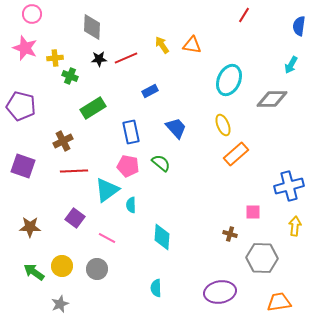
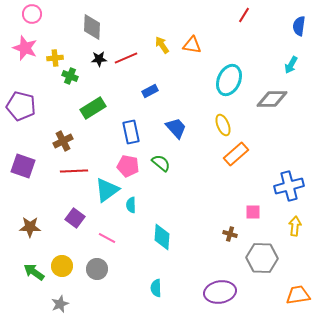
orange trapezoid at (279, 302): moved 19 px right, 7 px up
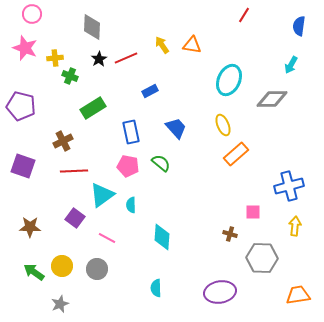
black star at (99, 59): rotated 28 degrees counterclockwise
cyan triangle at (107, 190): moved 5 px left, 5 px down
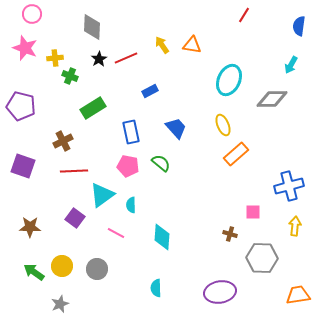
pink line at (107, 238): moved 9 px right, 5 px up
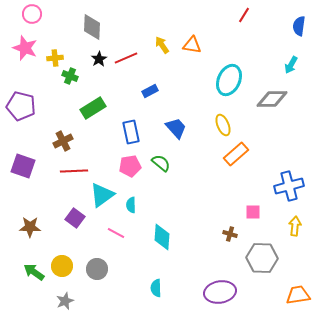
pink pentagon at (128, 166): moved 2 px right; rotated 20 degrees counterclockwise
gray star at (60, 304): moved 5 px right, 3 px up
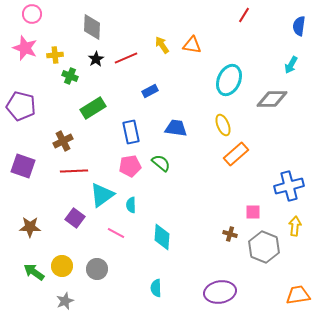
yellow cross at (55, 58): moved 3 px up
black star at (99, 59): moved 3 px left
blue trapezoid at (176, 128): rotated 40 degrees counterclockwise
gray hexagon at (262, 258): moved 2 px right, 11 px up; rotated 20 degrees clockwise
